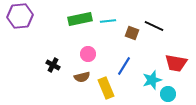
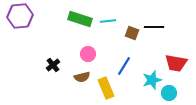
green rectangle: rotated 30 degrees clockwise
black line: moved 1 px down; rotated 24 degrees counterclockwise
black cross: rotated 24 degrees clockwise
cyan circle: moved 1 px right, 1 px up
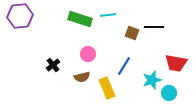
cyan line: moved 6 px up
yellow rectangle: moved 1 px right
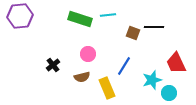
brown square: moved 1 px right
red trapezoid: rotated 55 degrees clockwise
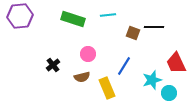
green rectangle: moved 7 px left
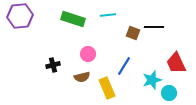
black cross: rotated 24 degrees clockwise
